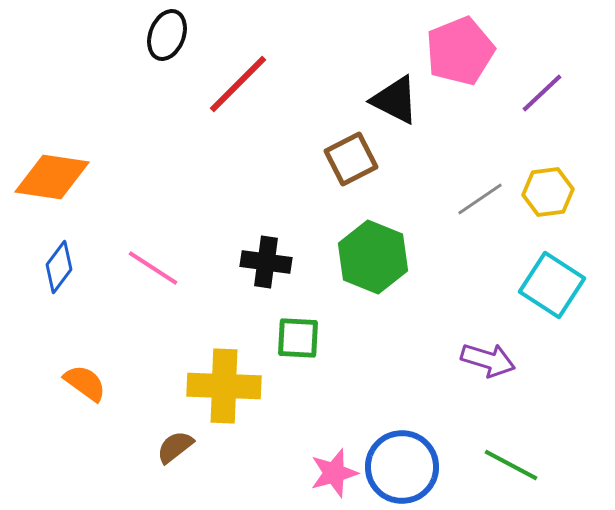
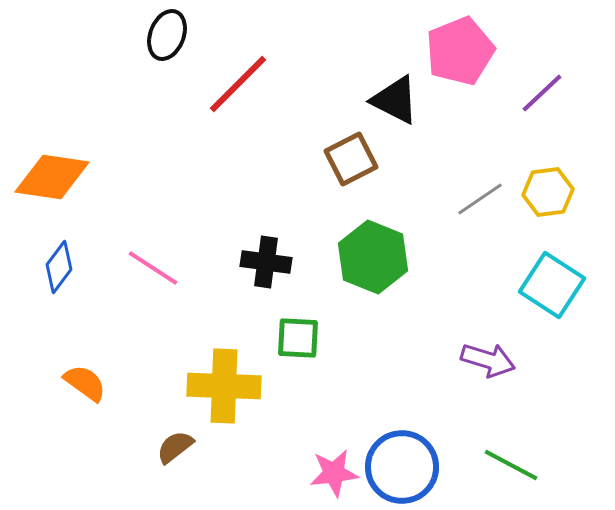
pink star: rotated 9 degrees clockwise
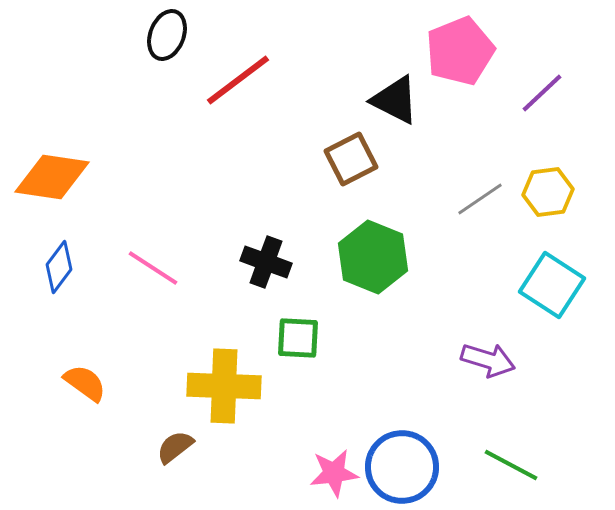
red line: moved 4 px up; rotated 8 degrees clockwise
black cross: rotated 12 degrees clockwise
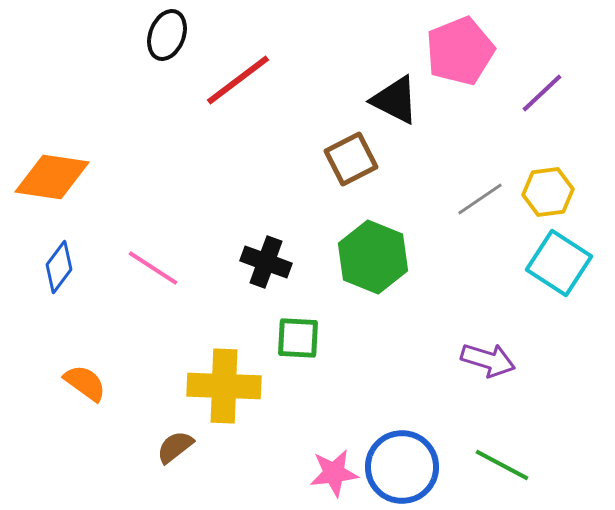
cyan square: moved 7 px right, 22 px up
green line: moved 9 px left
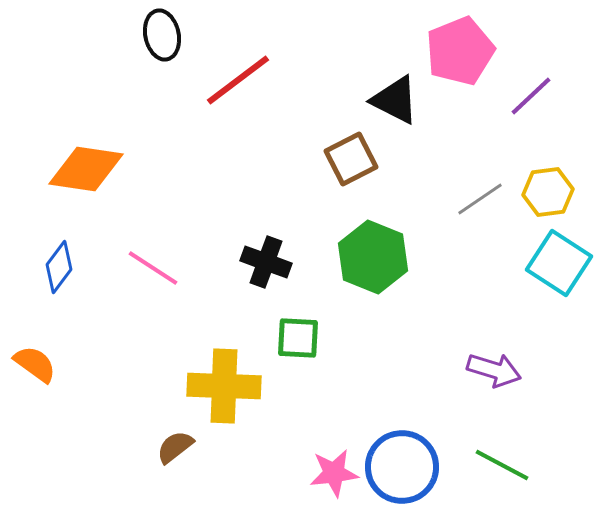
black ellipse: moved 5 px left; rotated 33 degrees counterclockwise
purple line: moved 11 px left, 3 px down
orange diamond: moved 34 px right, 8 px up
purple arrow: moved 6 px right, 10 px down
orange semicircle: moved 50 px left, 19 px up
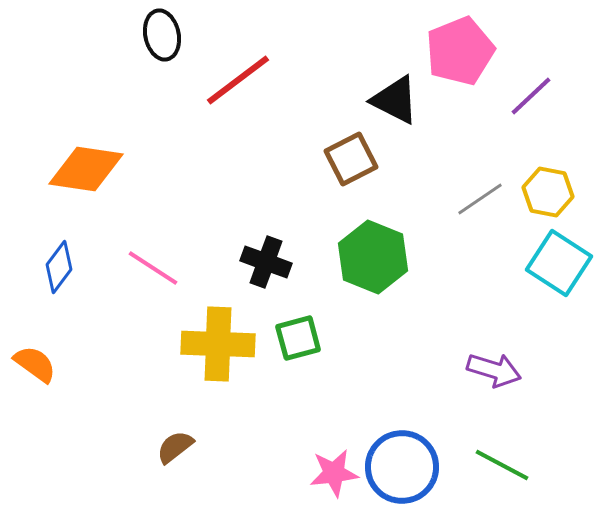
yellow hexagon: rotated 18 degrees clockwise
green square: rotated 18 degrees counterclockwise
yellow cross: moved 6 px left, 42 px up
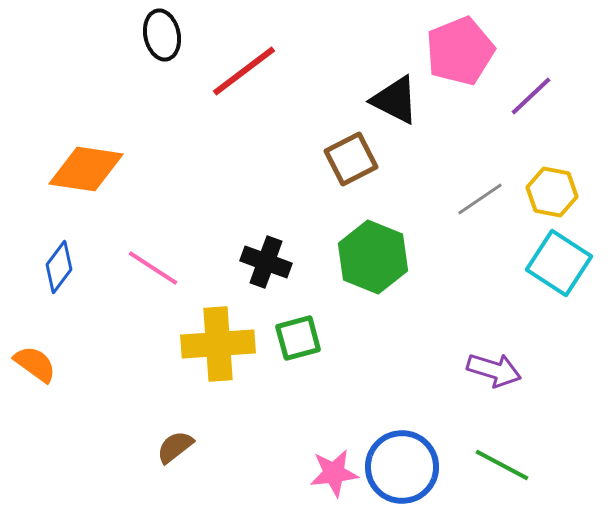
red line: moved 6 px right, 9 px up
yellow hexagon: moved 4 px right
yellow cross: rotated 6 degrees counterclockwise
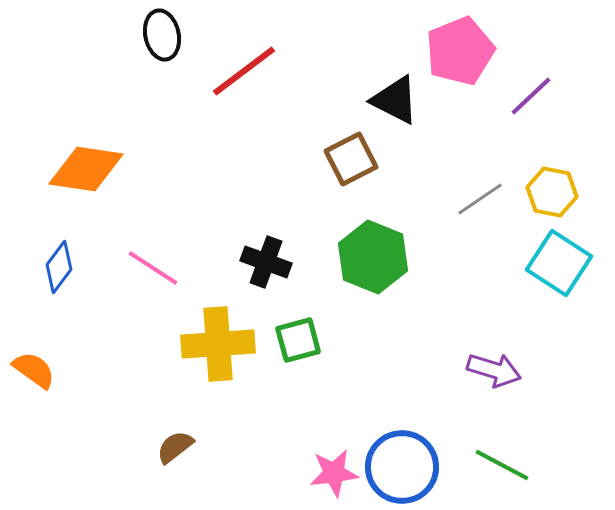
green square: moved 2 px down
orange semicircle: moved 1 px left, 6 px down
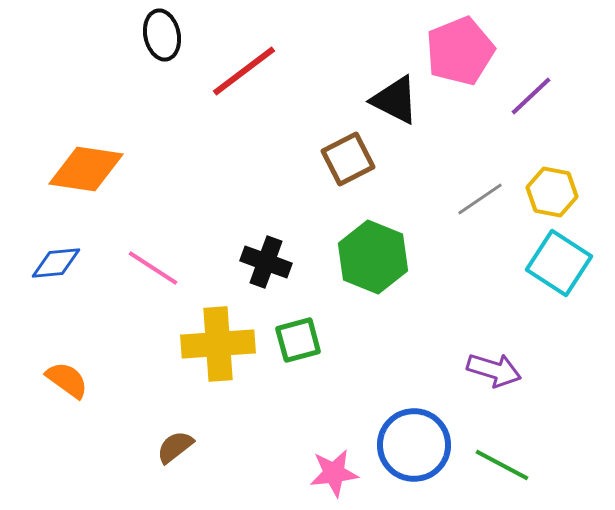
brown square: moved 3 px left
blue diamond: moved 3 px left, 4 px up; rotated 48 degrees clockwise
orange semicircle: moved 33 px right, 10 px down
blue circle: moved 12 px right, 22 px up
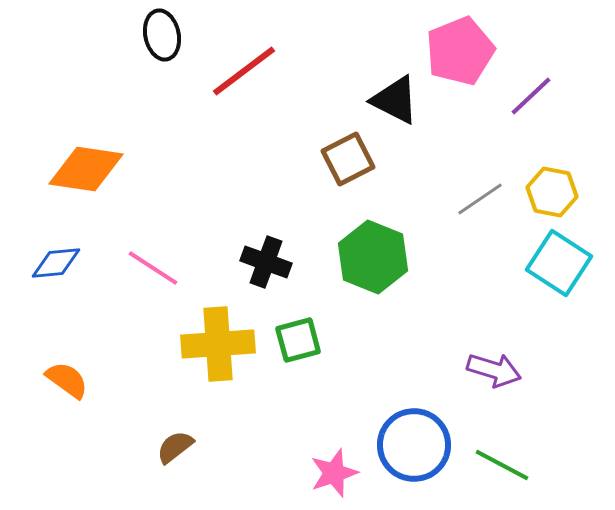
pink star: rotated 12 degrees counterclockwise
